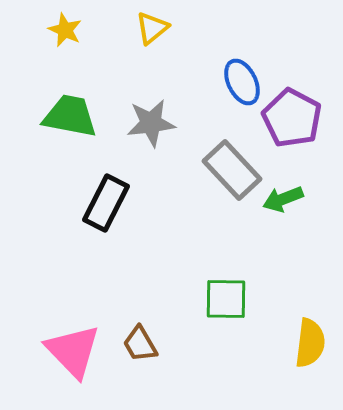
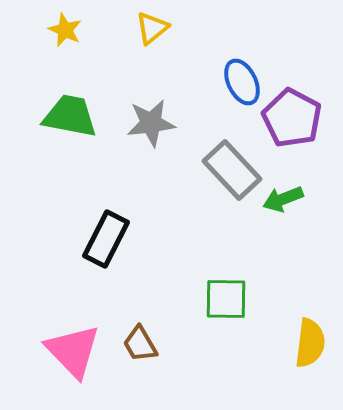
black rectangle: moved 36 px down
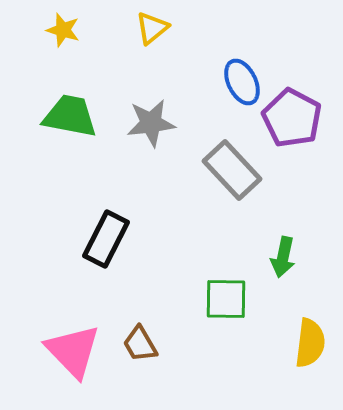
yellow star: moved 2 px left; rotated 8 degrees counterclockwise
green arrow: moved 58 px down; rotated 57 degrees counterclockwise
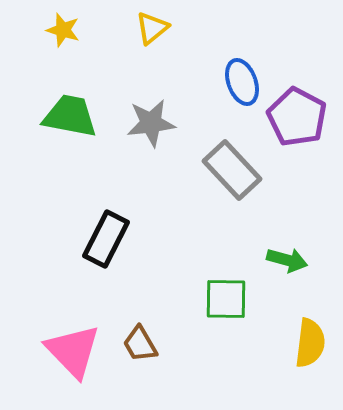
blue ellipse: rotated 6 degrees clockwise
purple pentagon: moved 5 px right, 1 px up
green arrow: moved 4 px right, 3 px down; rotated 87 degrees counterclockwise
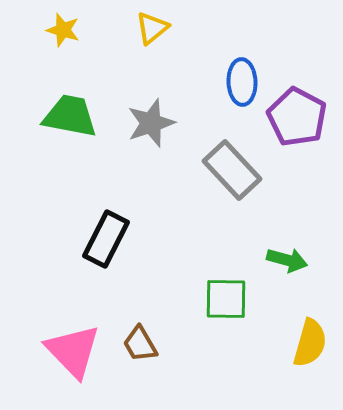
blue ellipse: rotated 18 degrees clockwise
gray star: rotated 12 degrees counterclockwise
yellow semicircle: rotated 9 degrees clockwise
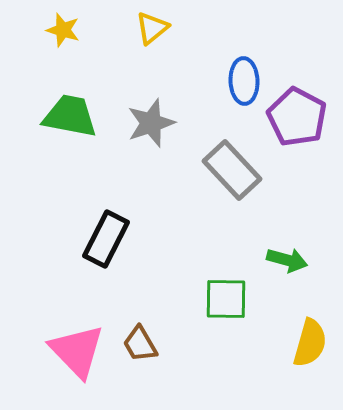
blue ellipse: moved 2 px right, 1 px up
pink triangle: moved 4 px right
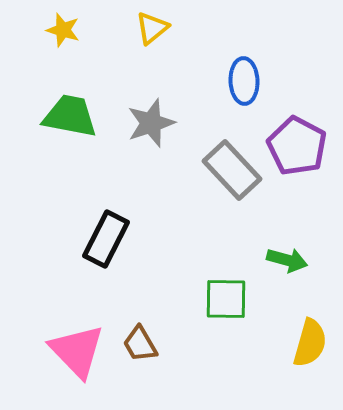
purple pentagon: moved 29 px down
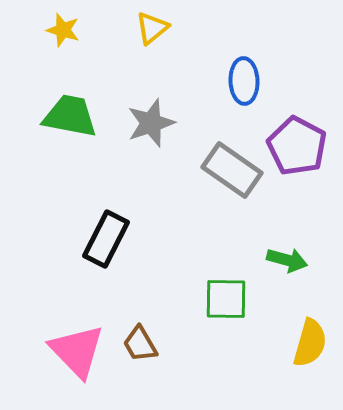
gray rectangle: rotated 12 degrees counterclockwise
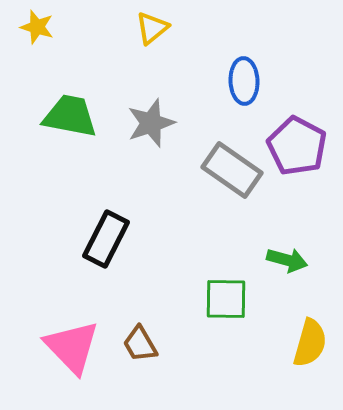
yellow star: moved 26 px left, 3 px up
pink triangle: moved 5 px left, 4 px up
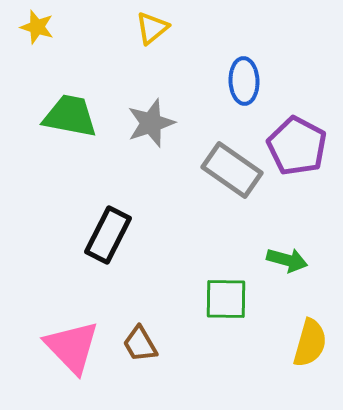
black rectangle: moved 2 px right, 4 px up
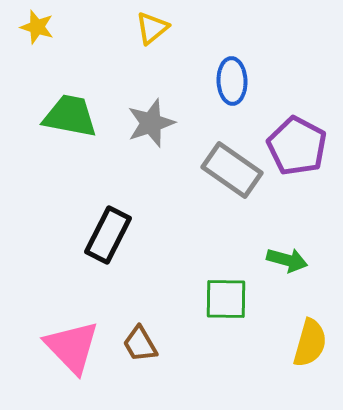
blue ellipse: moved 12 px left
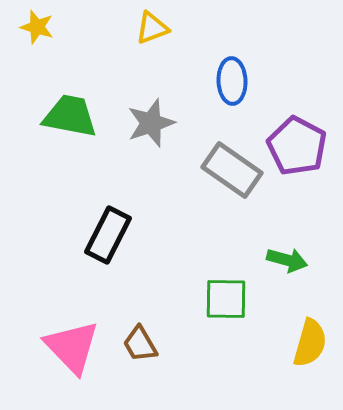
yellow triangle: rotated 18 degrees clockwise
